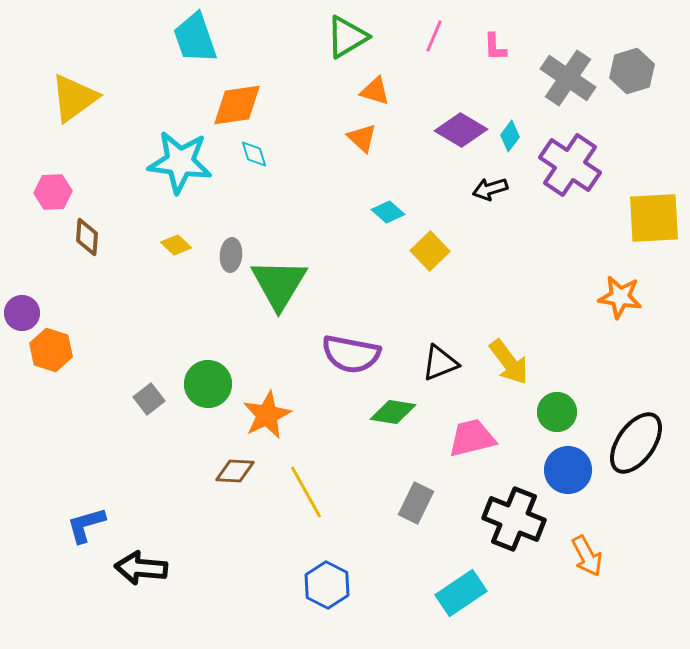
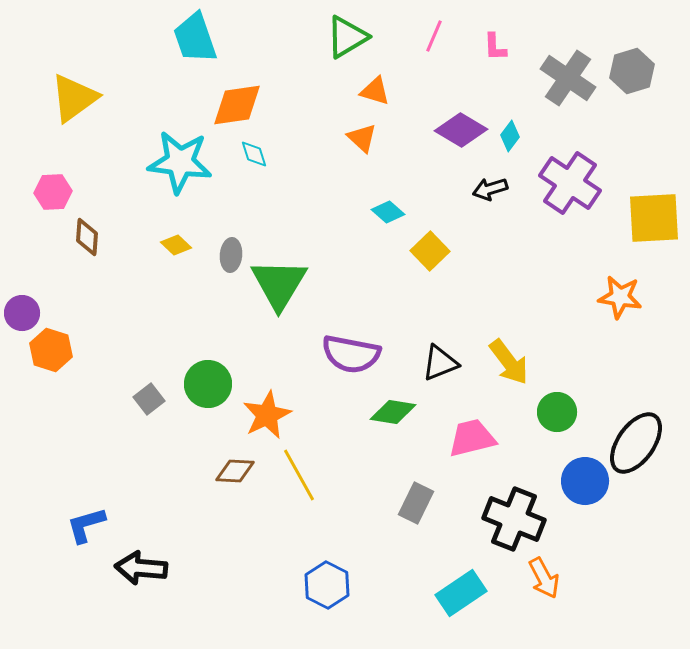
purple cross at (570, 165): moved 18 px down
blue circle at (568, 470): moved 17 px right, 11 px down
yellow line at (306, 492): moved 7 px left, 17 px up
orange arrow at (587, 556): moved 43 px left, 22 px down
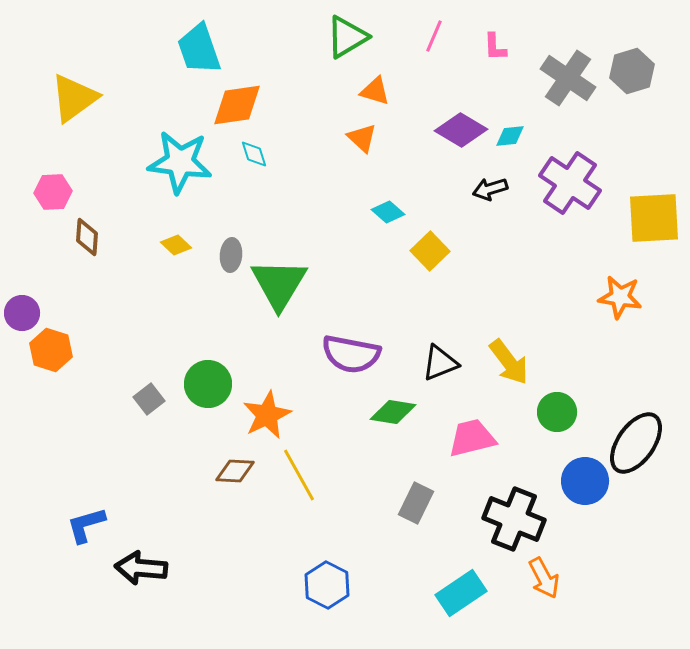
cyan trapezoid at (195, 38): moved 4 px right, 11 px down
cyan diamond at (510, 136): rotated 48 degrees clockwise
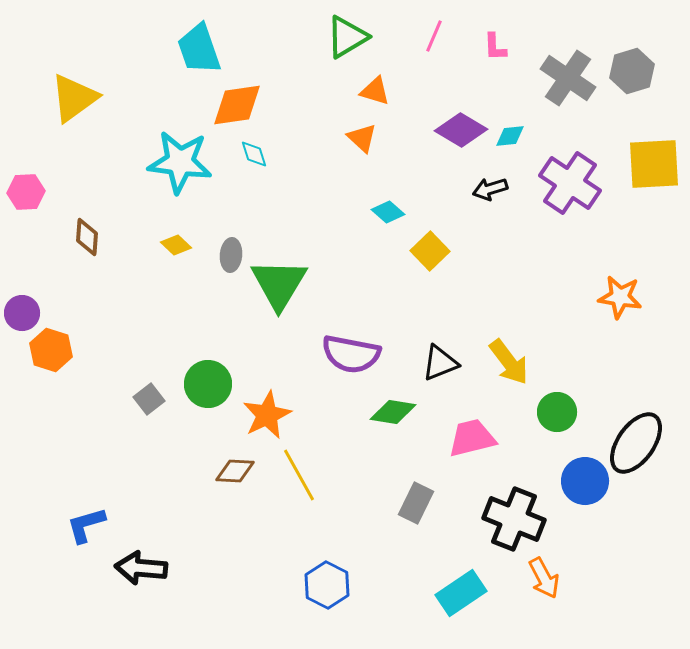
pink hexagon at (53, 192): moved 27 px left
yellow square at (654, 218): moved 54 px up
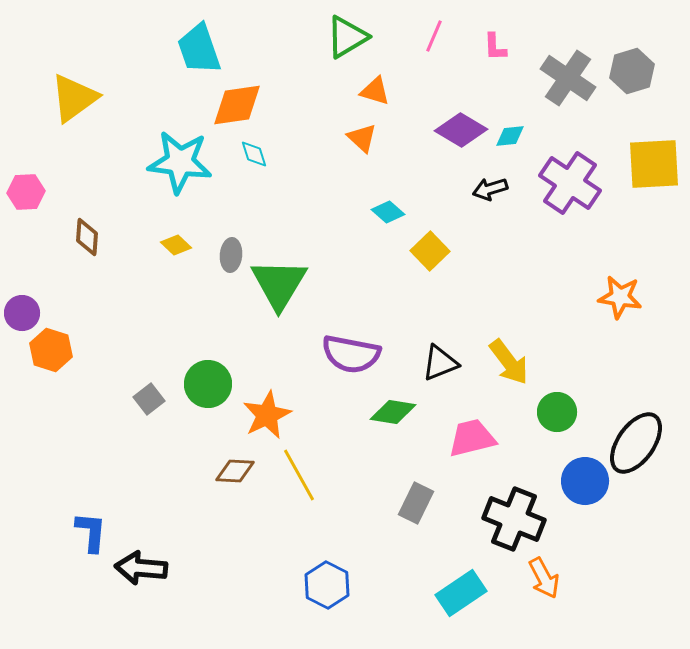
blue L-shape at (86, 525): moved 5 px right, 7 px down; rotated 111 degrees clockwise
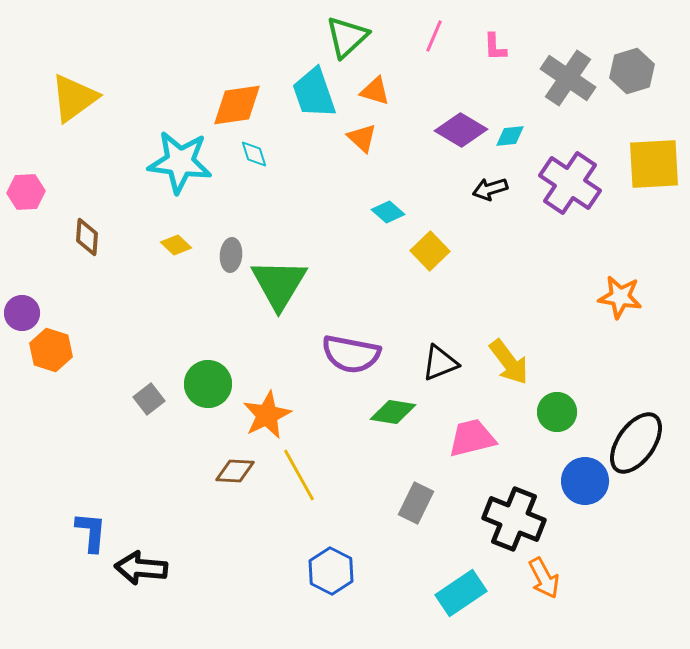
green triangle at (347, 37): rotated 12 degrees counterclockwise
cyan trapezoid at (199, 49): moved 115 px right, 44 px down
blue hexagon at (327, 585): moved 4 px right, 14 px up
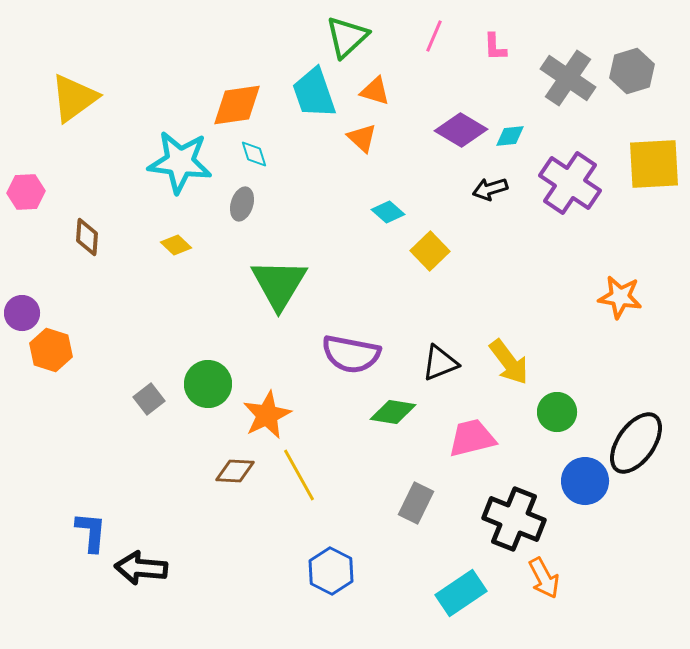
gray ellipse at (231, 255): moved 11 px right, 51 px up; rotated 12 degrees clockwise
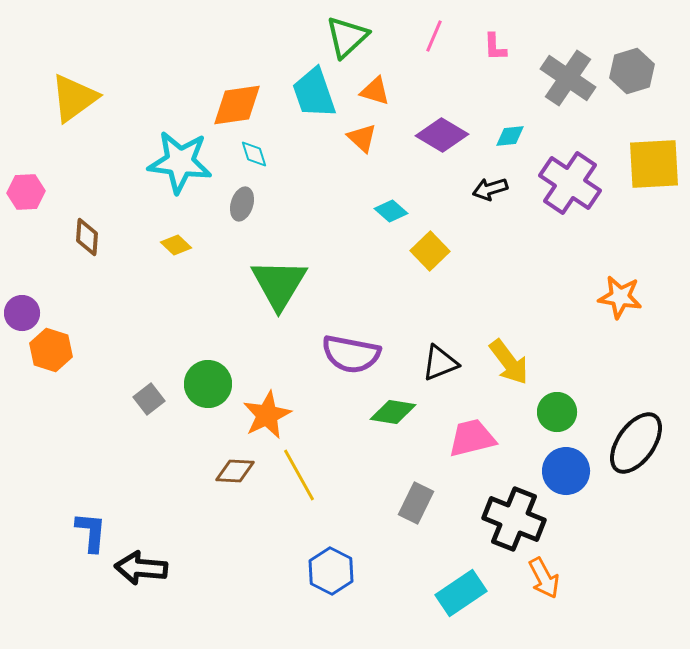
purple diamond at (461, 130): moved 19 px left, 5 px down
cyan diamond at (388, 212): moved 3 px right, 1 px up
blue circle at (585, 481): moved 19 px left, 10 px up
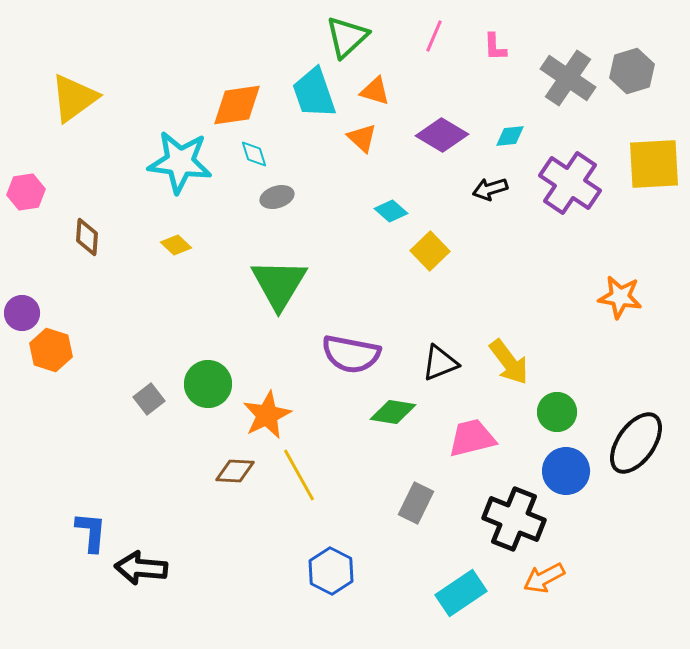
pink hexagon at (26, 192): rotated 6 degrees counterclockwise
gray ellipse at (242, 204): moved 35 px right, 7 px up; rotated 56 degrees clockwise
orange arrow at (544, 578): rotated 90 degrees clockwise
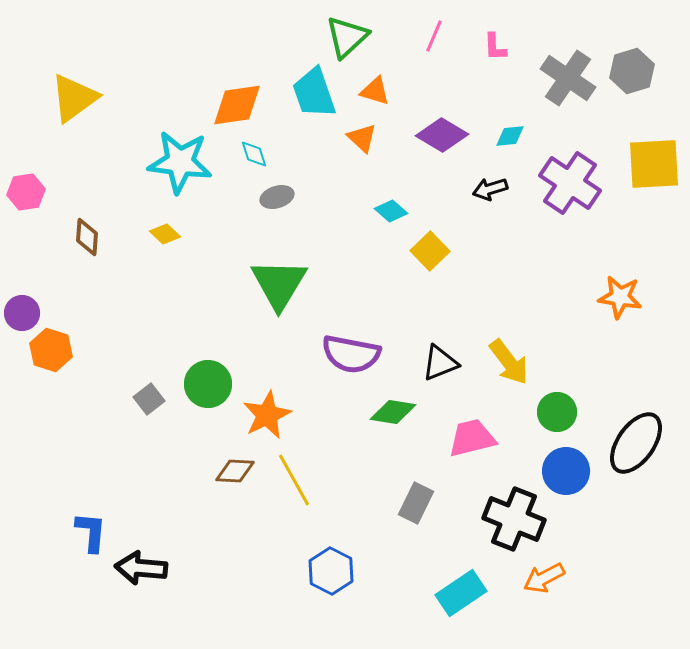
yellow diamond at (176, 245): moved 11 px left, 11 px up
yellow line at (299, 475): moved 5 px left, 5 px down
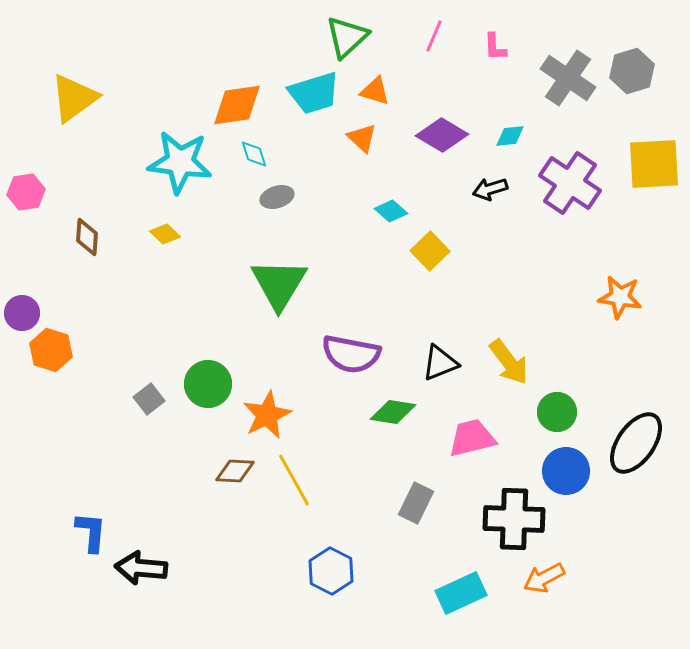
cyan trapezoid at (314, 93): rotated 88 degrees counterclockwise
black cross at (514, 519): rotated 20 degrees counterclockwise
cyan rectangle at (461, 593): rotated 9 degrees clockwise
